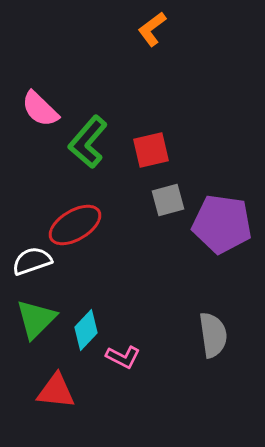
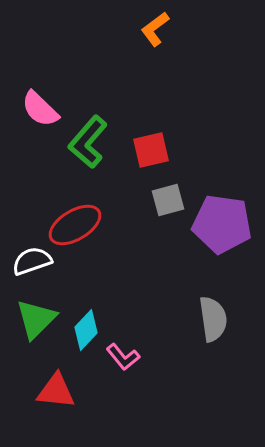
orange L-shape: moved 3 px right
gray semicircle: moved 16 px up
pink L-shape: rotated 24 degrees clockwise
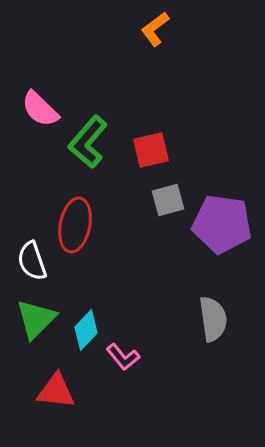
red ellipse: rotated 48 degrees counterclockwise
white semicircle: rotated 90 degrees counterclockwise
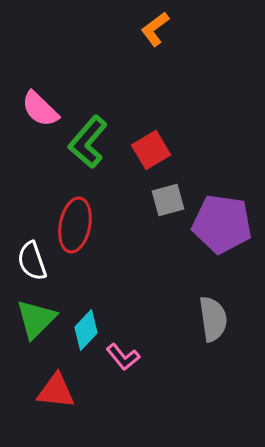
red square: rotated 18 degrees counterclockwise
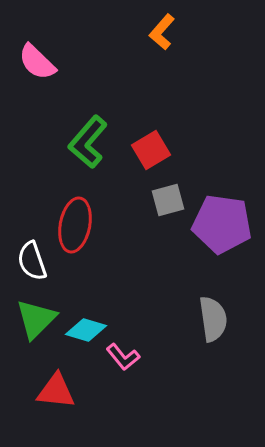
orange L-shape: moved 7 px right, 3 px down; rotated 12 degrees counterclockwise
pink semicircle: moved 3 px left, 47 px up
cyan diamond: rotated 63 degrees clockwise
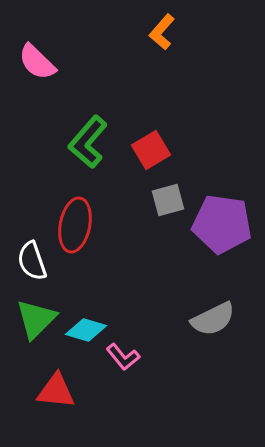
gray semicircle: rotated 72 degrees clockwise
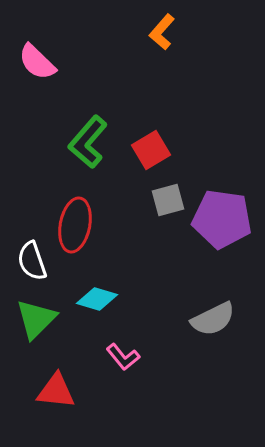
purple pentagon: moved 5 px up
cyan diamond: moved 11 px right, 31 px up
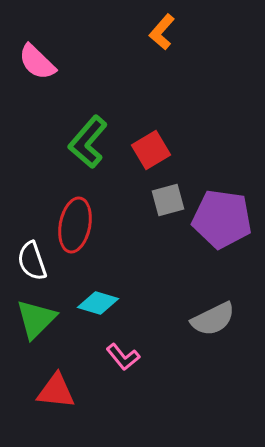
cyan diamond: moved 1 px right, 4 px down
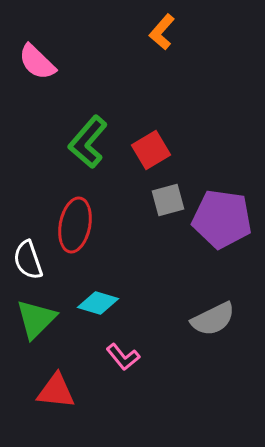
white semicircle: moved 4 px left, 1 px up
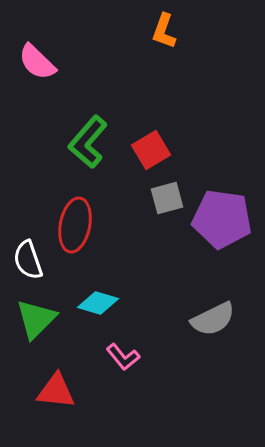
orange L-shape: moved 2 px right, 1 px up; rotated 21 degrees counterclockwise
gray square: moved 1 px left, 2 px up
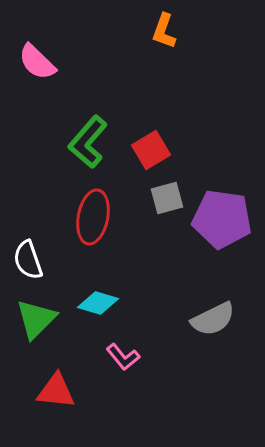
red ellipse: moved 18 px right, 8 px up
